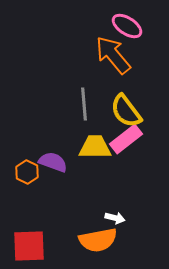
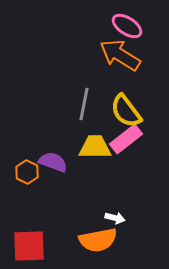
orange arrow: moved 7 px right; rotated 18 degrees counterclockwise
gray line: rotated 16 degrees clockwise
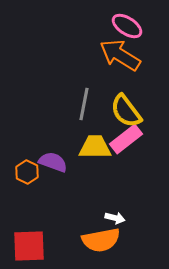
orange semicircle: moved 3 px right
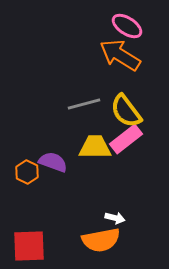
gray line: rotated 64 degrees clockwise
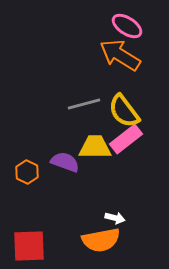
yellow semicircle: moved 2 px left
purple semicircle: moved 12 px right
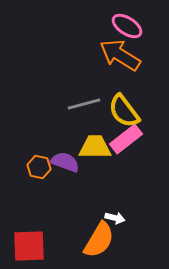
orange hexagon: moved 12 px right, 5 px up; rotated 15 degrees counterclockwise
orange semicircle: moved 2 px left; rotated 48 degrees counterclockwise
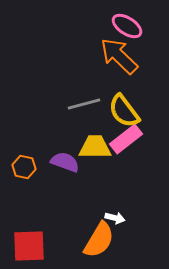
orange arrow: moved 1 px left, 1 px down; rotated 12 degrees clockwise
orange hexagon: moved 15 px left
